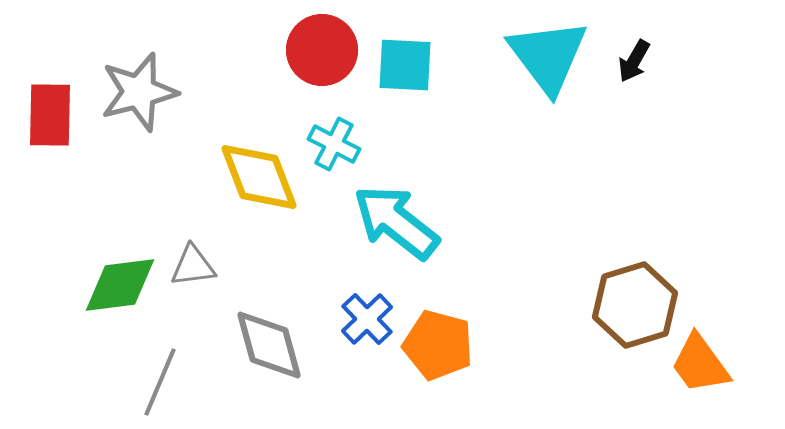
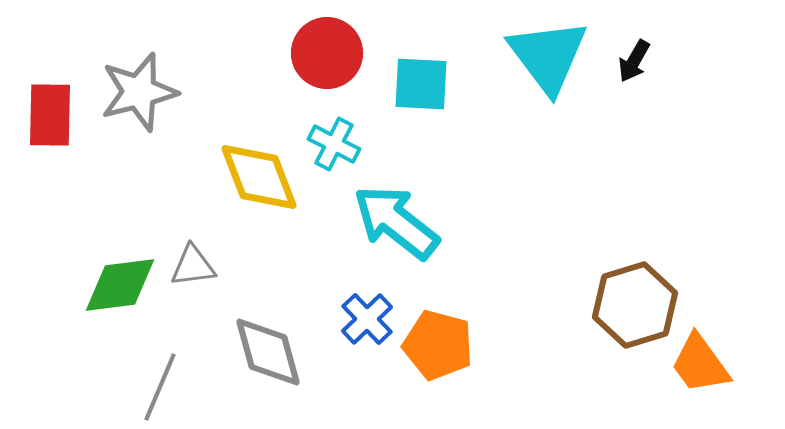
red circle: moved 5 px right, 3 px down
cyan square: moved 16 px right, 19 px down
gray diamond: moved 1 px left, 7 px down
gray line: moved 5 px down
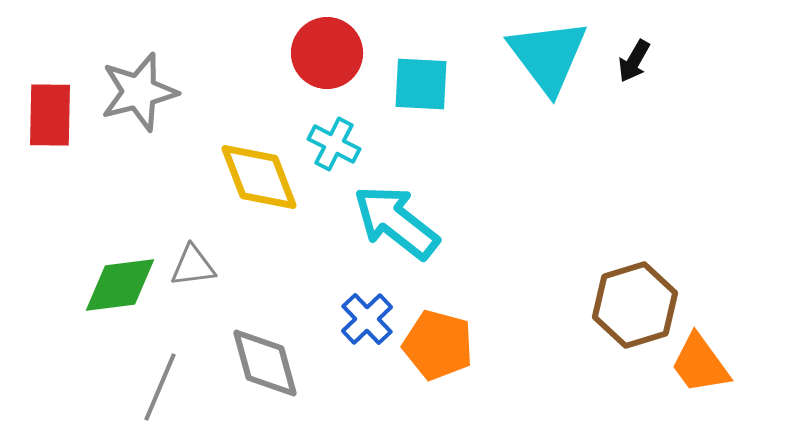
gray diamond: moved 3 px left, 11 px down
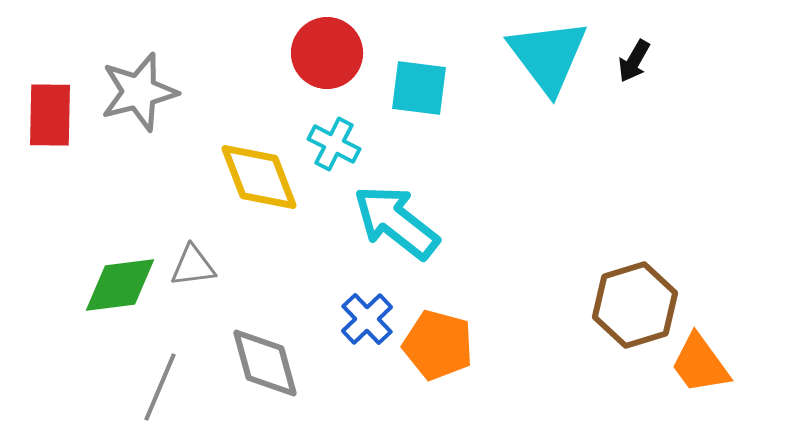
cyan square: moved 2 px left, 4 px down; rotated 4 degrees clockwise
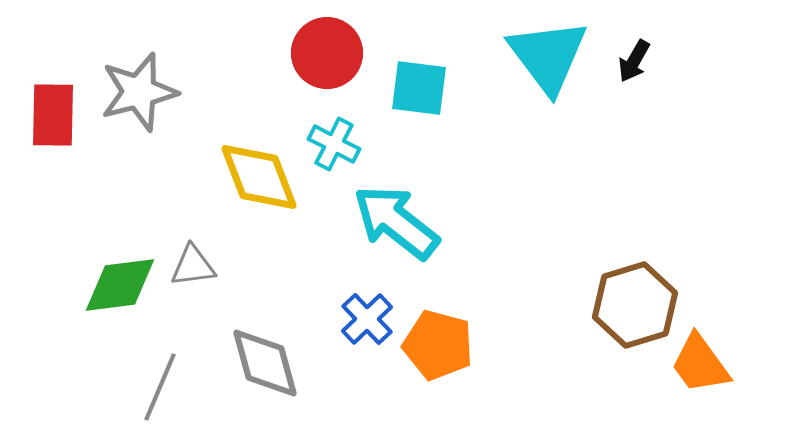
red rectangle: moved 3 px right
